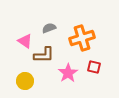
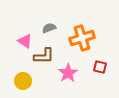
brown L-shape: moved 1 px down
red square: moved 6 px right
yellow circle: moved 2 px left
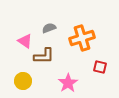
pink star: moved 10 px down
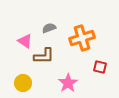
yellow circle: moved 2 px down
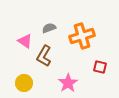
orange cross: moved 2 px up
brown L-shape: rotated 120 degrees clockwise
yellow circle: moved 1 px right
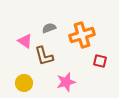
orange cross: moved 1 px up
brown L-shape: rotated 45 degrees counterclockwise
red square: moved 6 px up
pink star: moved 2 px left, 1 px up; rotated 18 degrees clockwise
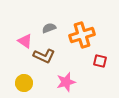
brown L-shape: rotated 50 degrees counterclockwise
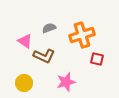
red square: moved 3 px left, 2 px up
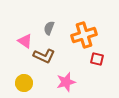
gray semicircle: rotated 48 degrees counterclockwise
orange cross: moved 2 px right
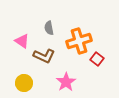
gray semicircle: rotated 32 degrees counterclockwise
orange cross: moved 5 px left, 6 px down
pink triangle: moved 3 px left
red square: rotated 24 degrees clockwise
pink star: rotated 18 degrees counterclockwise
